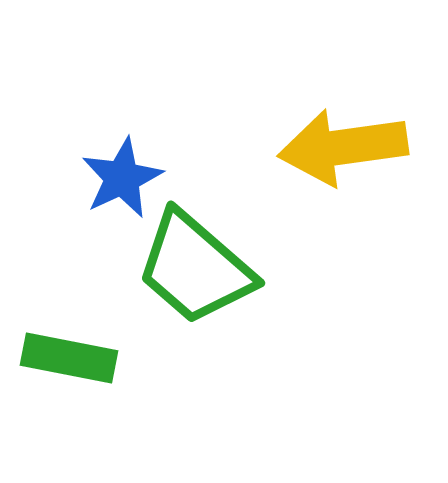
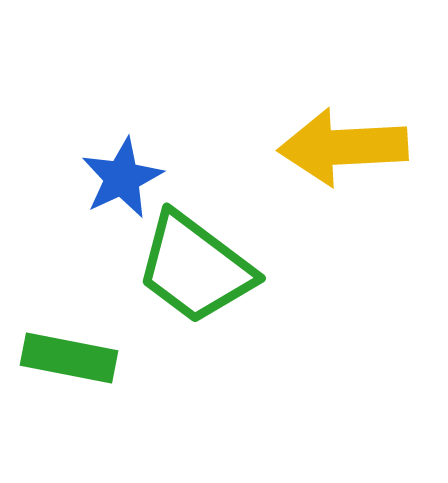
yellow arrow: rotated 5 degrees clockwise
green trapezoid: rotated 4 degrees counterclockwise
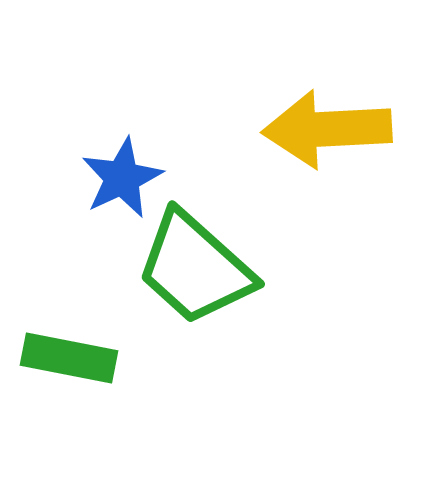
yellow arrow: moved 16 px left, 18 px up
green trapezoid: rotated 5 degrees clockwise
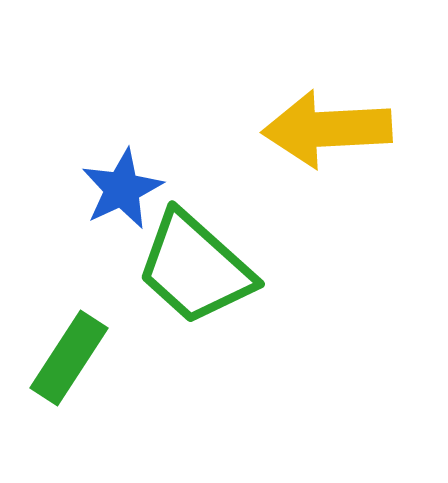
blue star: moved 11 px down
green rectangle: rotated 68 degrees counterclockwise
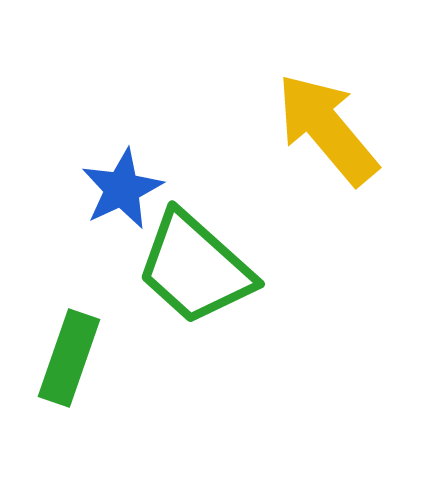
yellow arrow: rotated 53 degrees clockwise
green rectangle: rotated 14 degrees counterclockwise
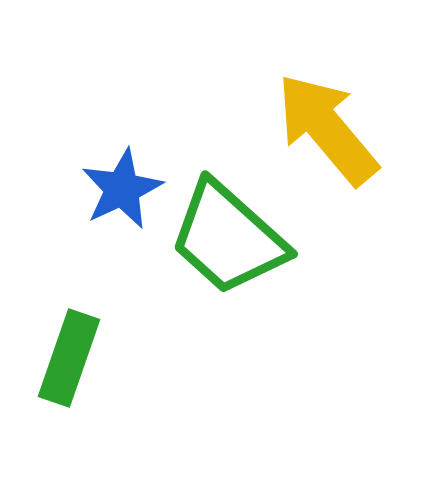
green trapezoid: moved 33 px right, 30 px up
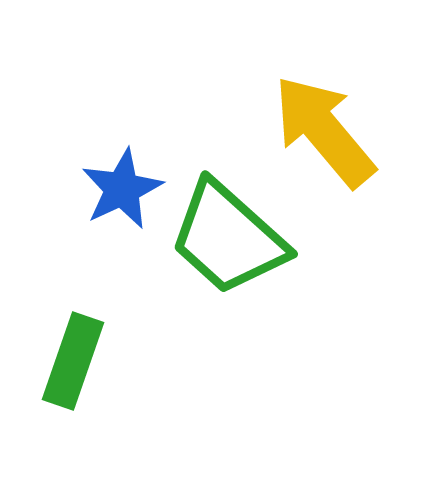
yellow arrow: moved 3 px left, 2 px down
green rectangle: moved 4 px right, 3 px down
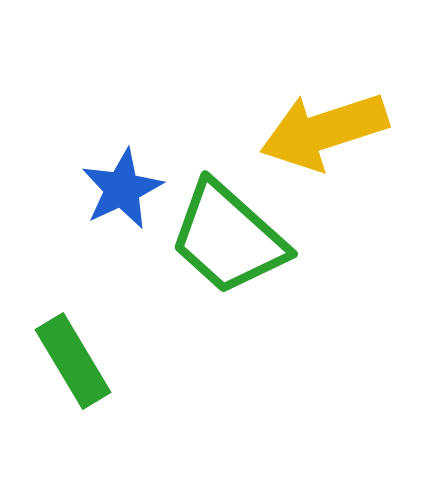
yellow arrow: rotated 68 degrees counterclockwise
green rectangle: rotated 50 degrees counterclockwise
